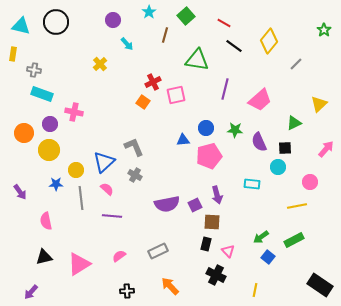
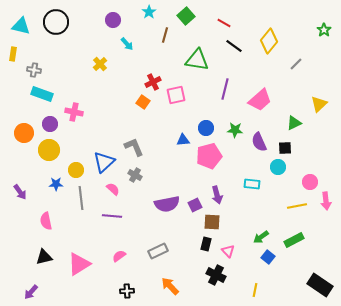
pink arrow at (326, 149): moved 52 px down; rotated 132 degrees clockwise
pink semicircle at (107, 189): moved 6 px right
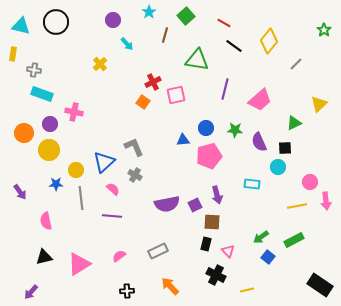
yellow line at (255, 290): moved 8 px left; rotated 64 degrees clockwise
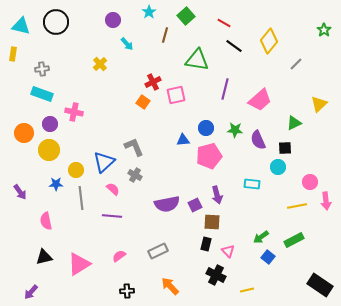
gray cross at (34, 70): moved 8 px right, 1 px up; rotated 16 degrees counterclockwise
purple semicircle at (259, 142): moved 1 px left, 2 px up
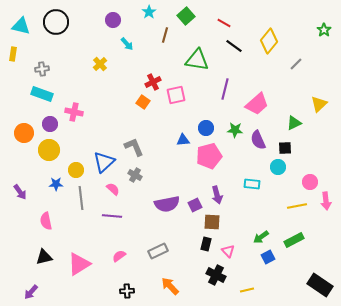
pink trapezoid at (260, 100): moved 3 px left, 4 px down
blue square at (268, 257): rotated 24 degrees clockwise
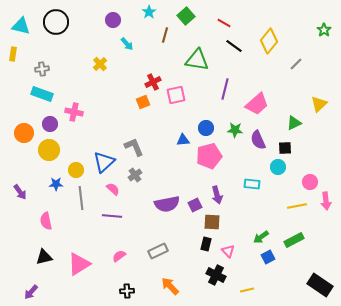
orange square at (143, 102): rotated 32 degrees clockwise
gray cross at (135, 175): rotated 24 degrees clockwise
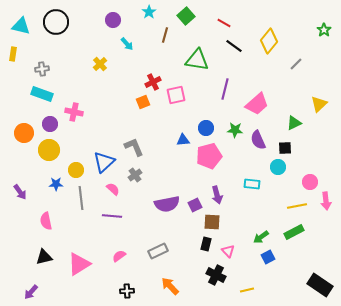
green rectangle at (294, 240): moved 8 px up
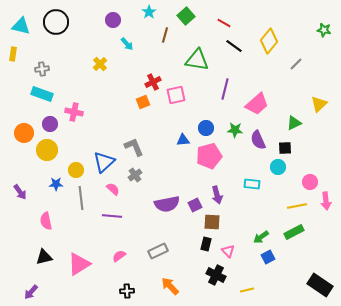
green star at (324, 30): rotated 24 degrees counterclockwise
yellow circle at (49, 150): moved 2 px left
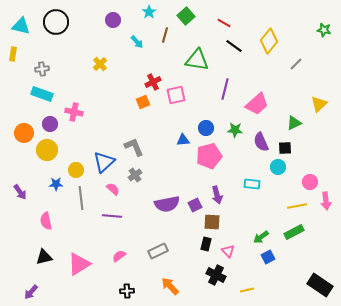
cyan arrow at (127, 44): moved 10 px right, 2 px up
purple semicircle at (258, 140): moved 3 px right, 2 px down
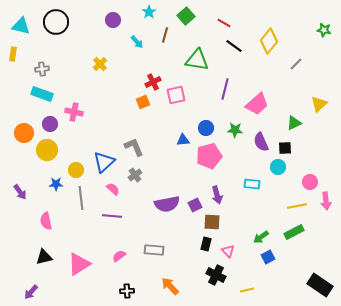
gray rectangle at (158, 251): moved 4 px left, 1 px up; rotated 30 degrees clockwise
